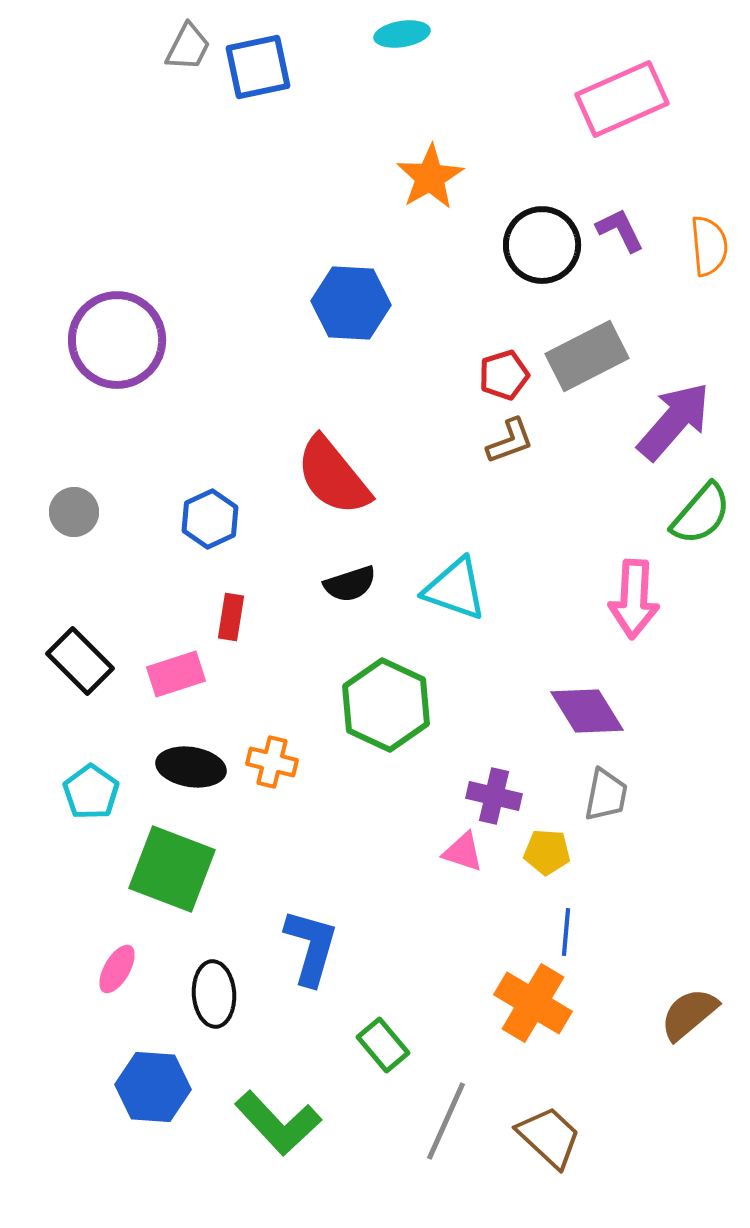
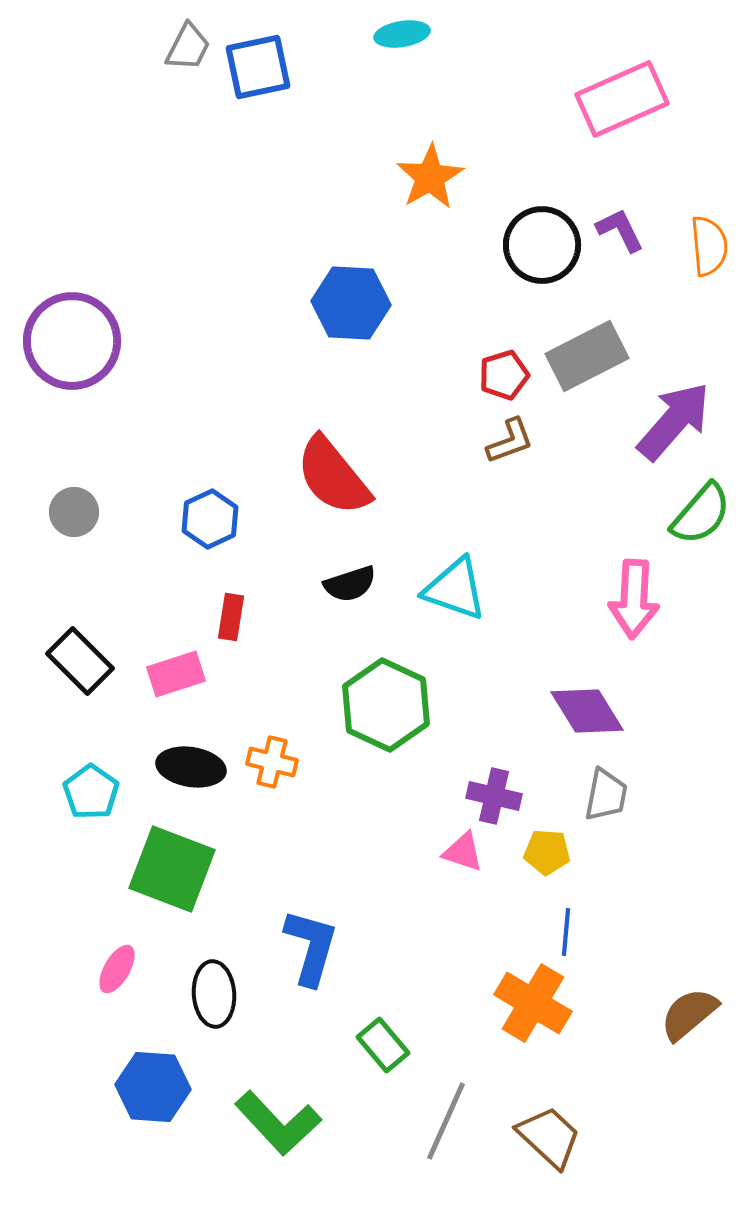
purple circle at (117, 340): moved 45 px left, 1 px down
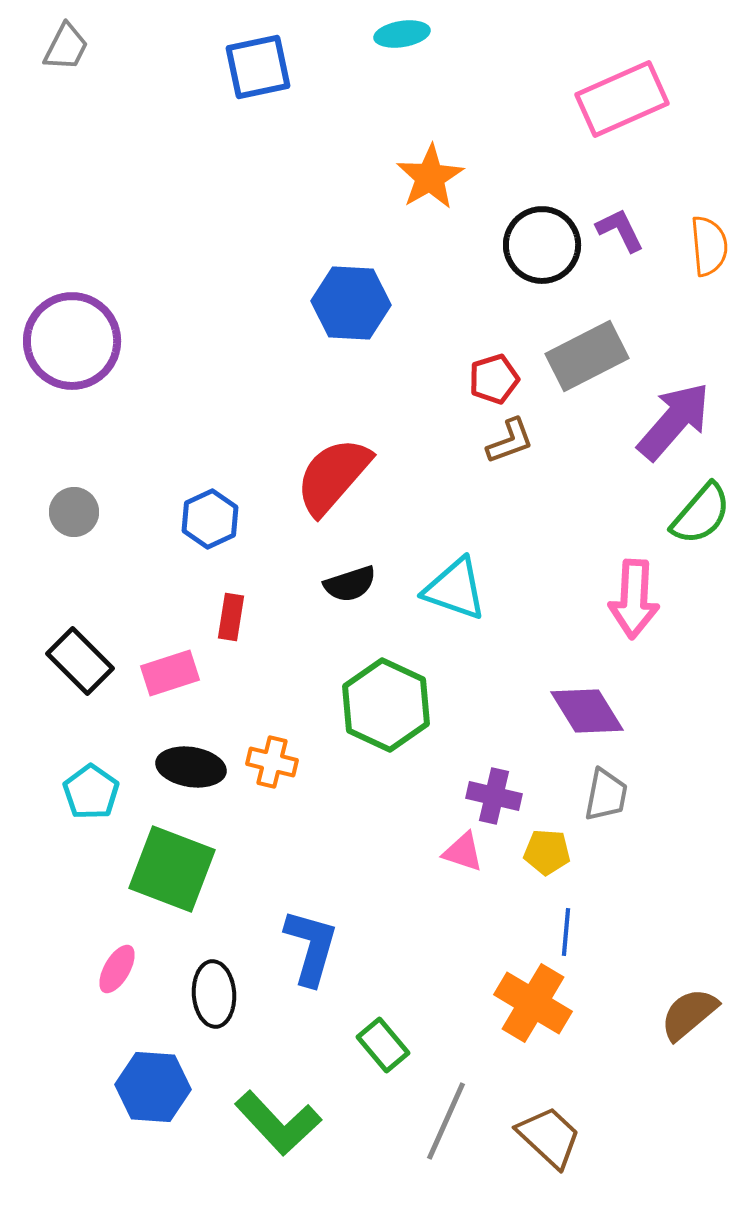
gray trapezoid at (188, 47): moved 122 px left
red pentagon at (504, 375): moved 10 px left, 4 px down
red semicircle at (333, 476): rotated 80 degrees clockwise
pink rectangle at (176, 674): moved 6 px left, 1 px up
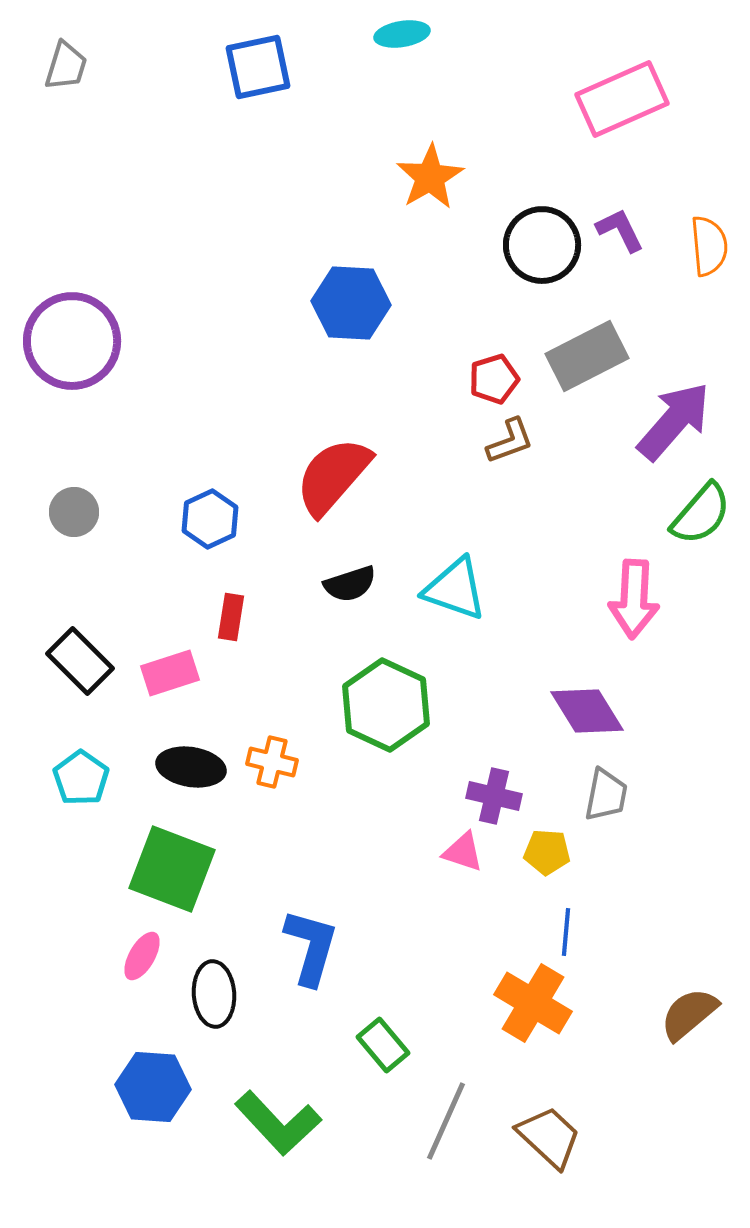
gray trapezoid at (66, 47): moved 19 px down; rotated 10 degrees counterclockwise
cyan pentagon at (91, 792): moved 10 px left, 14 px up
pink ellipse at (117, 969): moved 25 px right, 13 px up
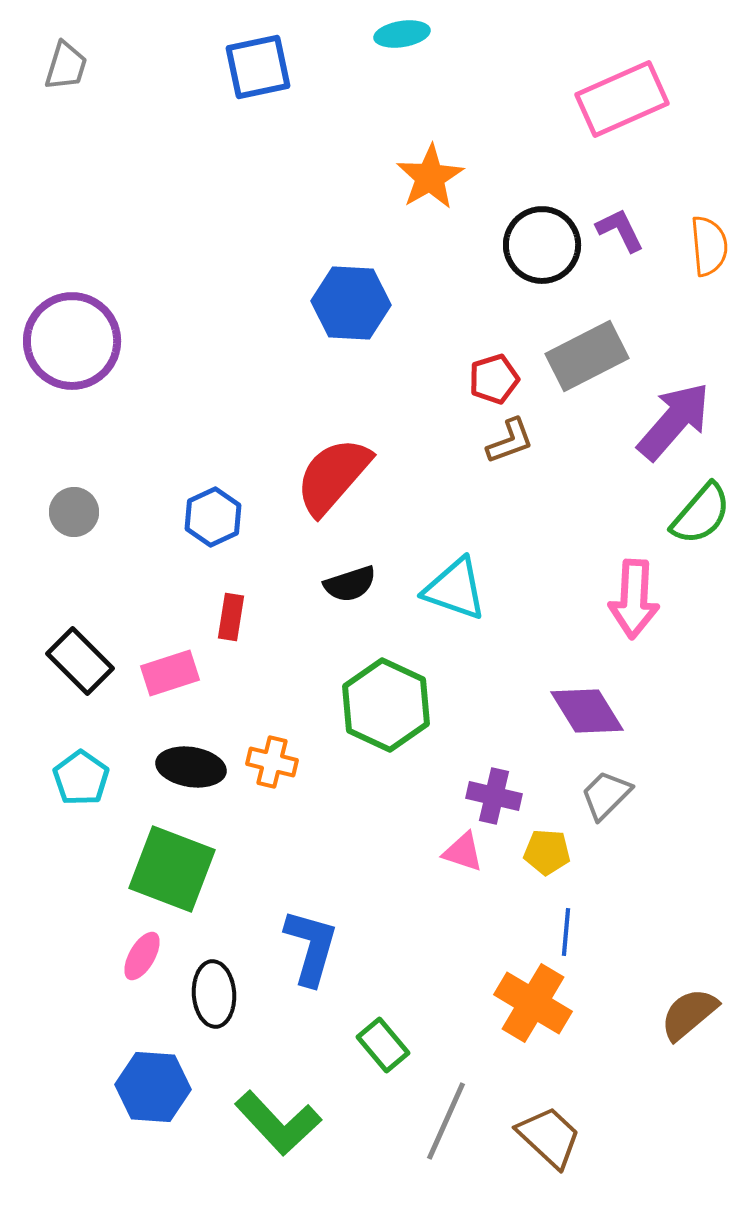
blue hexagon at (210, 519): moved 3 px right, 2 px up
gray trapezoid at (606, 795): rotated 146 degrees counterclockwise
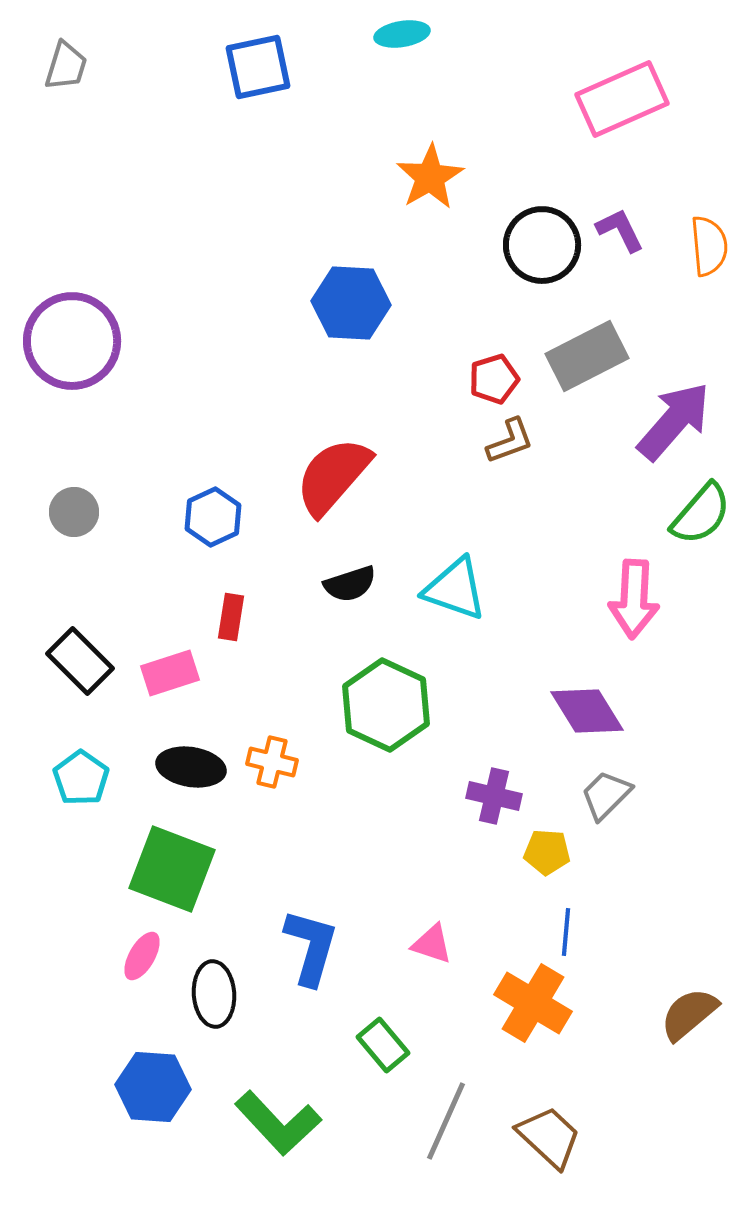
pink triangle at (463, 852): moved 31 px left, 92 px down
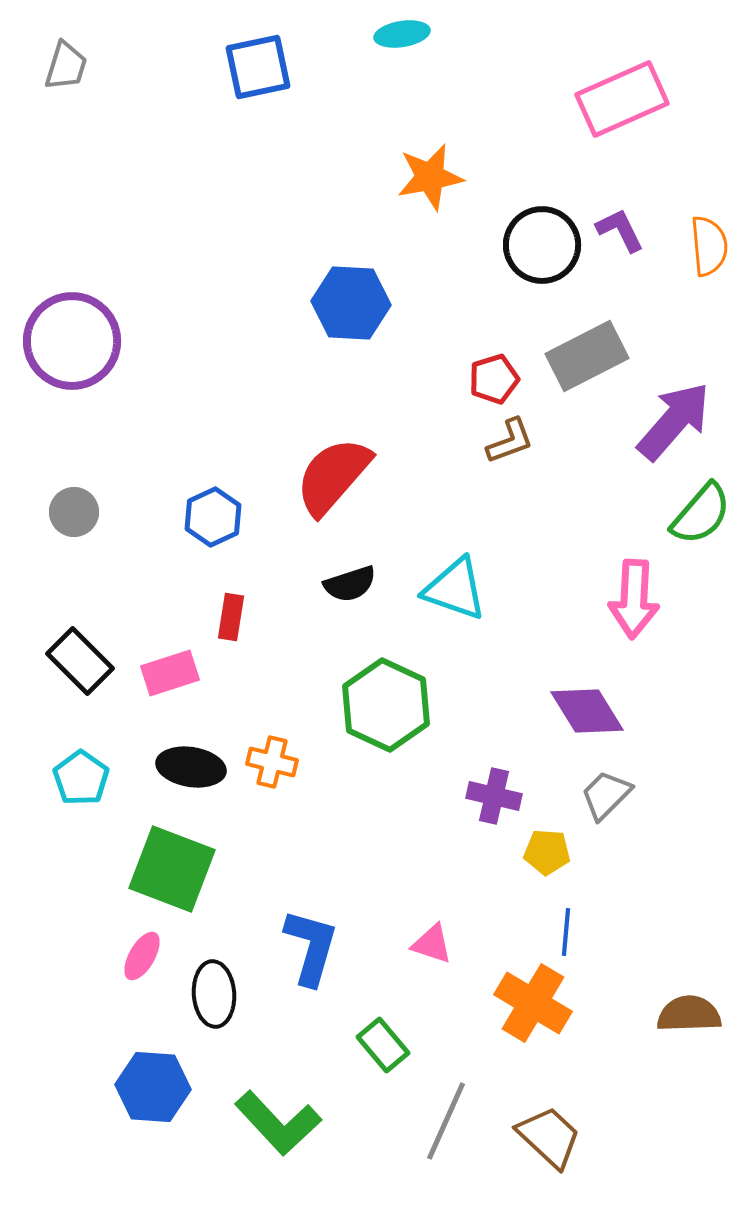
orange star at (430, 177): rotated 20 degrees clockwise
brown semicircle at (689, 1014): rotated 38 degrees clockwise
